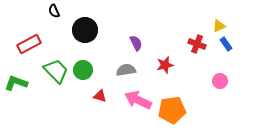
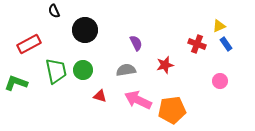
green trapezoid: rotated 32 degrees clockwise
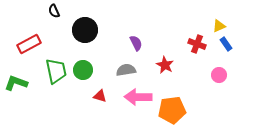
red star: rotated 30 degrees counterclockwise
pink circle: moved 1 px left, 6 px up
pink arrow: moved 3 px up; rotated 24 degrees counterclockwise
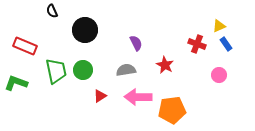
black semicircle: moved 2 px left
red rectangle: moved 4 px left, 2 px down; rotated 50 degrees clockwise
red triangle: rotated 48 degrees counterclockwise
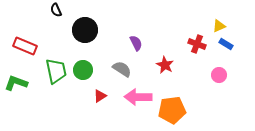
black semicircle: moved 4 px right, 1 px up
blue rectangle: rotated 24 degrees counterclockwise
gray semicircle: moved 4 px left, 1 px up; rotated 42 degrees clockwise
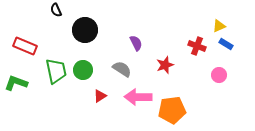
red cross: moved 2 px down
red star: rotated 24 degrees clockwise
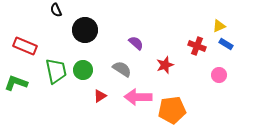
purple semicircle: rotated 21 degrees counterclockwise
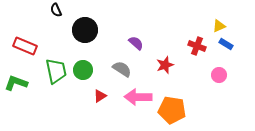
orange pentagon: rotated 16 degrees clockwise
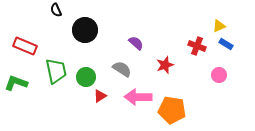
green circle: moved 3 px right, 7 px down
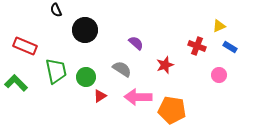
blue rectangle: moved 4 px right, 3 px down
green L-shape: rotated 25 degrees clockwise
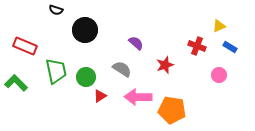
black semicircle: rotated 48 degrees counterclockwise
